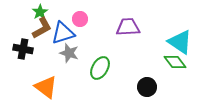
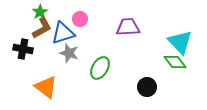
cyan triangle: rotated 12 degrees clockwise
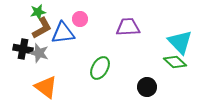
green star: moved 2 px left; rotated 21 degrees clockwise
blue triangle: rotated 10 degrees clockwise
gray star: moved 30 px left
green diamond: rotated 10 degrees counterclockwise
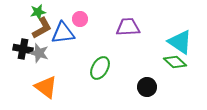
cyan triangle: rotated 12 degrees counterclockwise
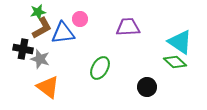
gray star: moved 1 px right, 6 px down
orange triangle: moved 2 px right
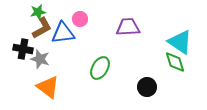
green diamond: rotated 30 degrees clockwise
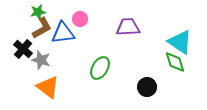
black cross: rotated 30 degrees clockwise
gray star: moved 1 px right, 1 px down
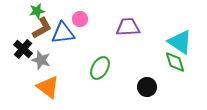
green star: moved 1 px left, 1 px up
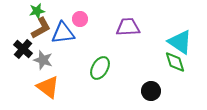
brown L-shape: moved 1 px left
gray star: moved 2 px right
black circle: moved 4 px right, 4 px down
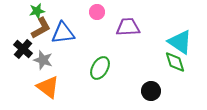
pink circle: moved 17 px right, 7 px up
